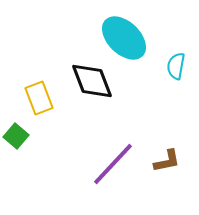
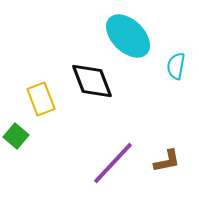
cyan ellipse: moved 4 px right, 2 px up
yellow rectangle: moved 2 px right, 1 px down
purple line: moved 1 px up
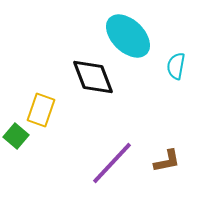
black diamond: moved 1 px right, 4 px up
yellow rectangle: moved 11 px down; rotated 40 degrees clockwise
purple line: moved 1 px left
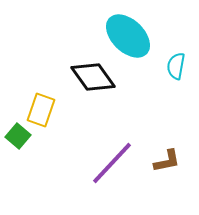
black diamond: rotated 15 degrees counterclockwise
green square: moved 2 px right
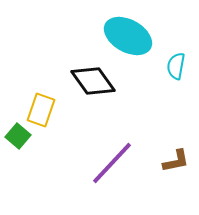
cyan ellipse: rotated 15 degrees counterclockwise
black diamond: moved 4 px down
brown L-shape: moved 9 px right
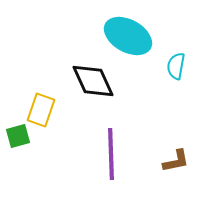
black diamond: rotated 12 degrees clockwise
green square: rotated 35 degrees clockwise
purple line: moved 1 px left, 9 px up; rotated 45 degrees counterclockwise
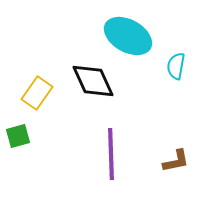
yellow rectangle: moved 4 px left, 17 px up; rotated 16 degrees clockwise
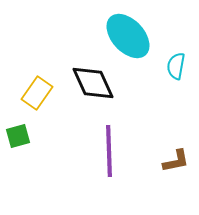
cyan ellipse: rotated 18 degrees clockwise
black diamond: moved 2 px down
purple line: moved 2 px left, 3 px up
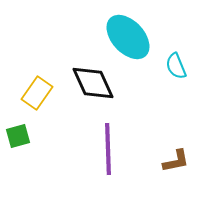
cyan ellipse: moved 1 px down
cyan semicircle: rotated 32 degrees counterclockwise
purple line: moved 1 px left, 2 px up
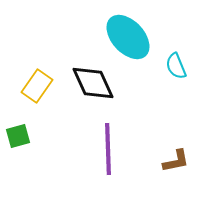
yellow rectangle: moved 7 px up
